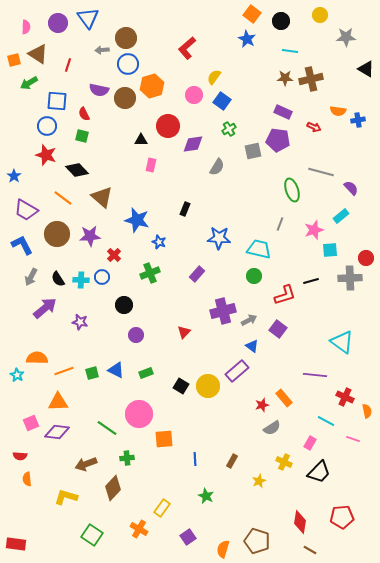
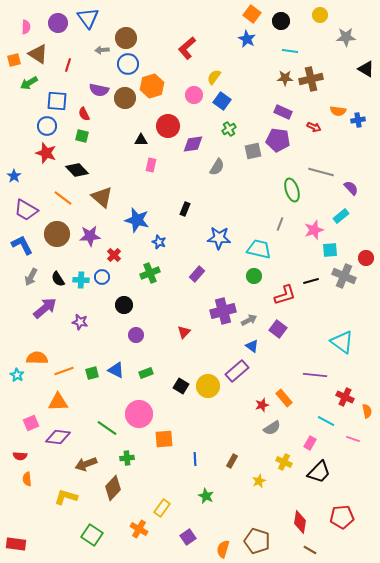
red star at (46, 155): moved 2 px up
gray cross at (350, 278): moved 6 px left, 2 px up; rotated 25 degrees clockwise
purple diamond at (57, 432): moved 1 px right, 5 px down
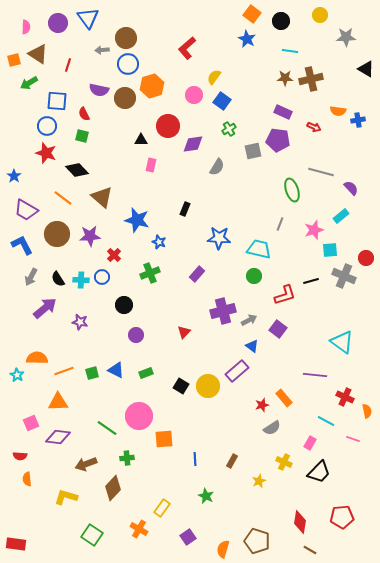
pink circle at (139, 414): moved 2 px down
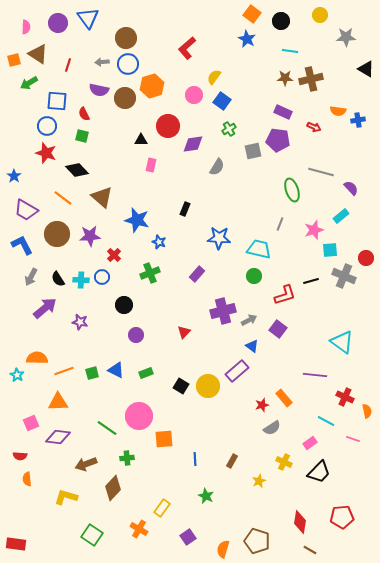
gray arrow at (102, 50): moved 12 px down
pink rectangle at (310, 443): rotated 24 degrees clockwise
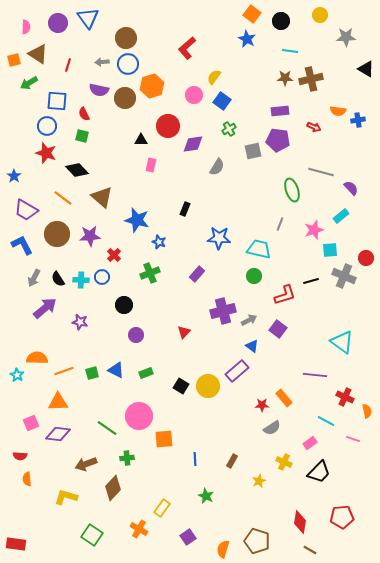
purple rectangle at (283, 112): moved 3 px left, 1 px up; rotated 30 degrees counterclockwise
gray arrow at (31, 277): moved 3 px right, 1 px down
red star at (262, 405): rotated 16 degrees clockwise
purple diamond at (58, 437): moved 3 px up
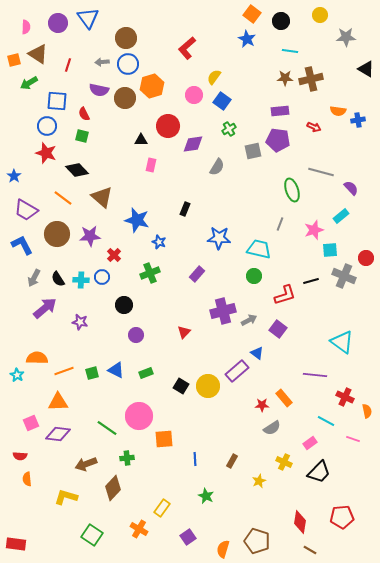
blue triangle at (252, 346): moved 5 px right, 7 px down
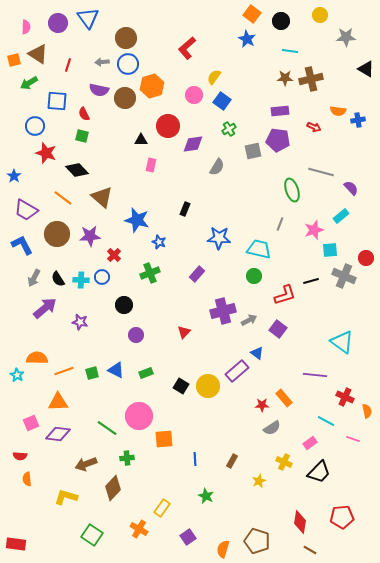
blue circle at (47, 126): moved 12 px left
